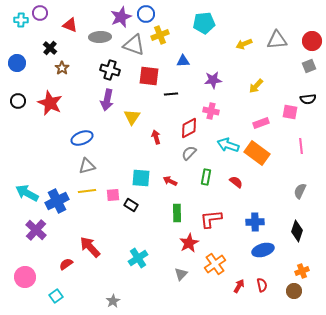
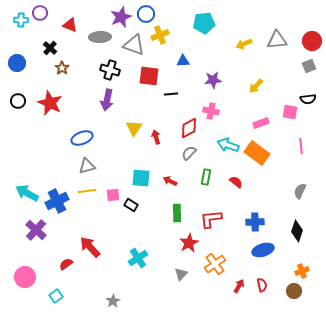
yellow triangle at (132, 117): moved 2 px right, 11 px down
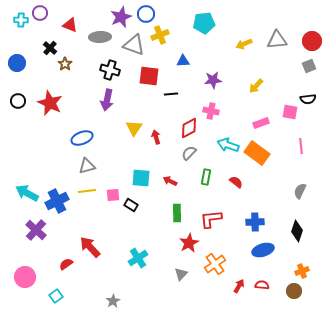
brown star at (62, 68): moved 3 px right, 4 px up
red semicircle at (262, 285): rotated 72 degrees counterclockwise
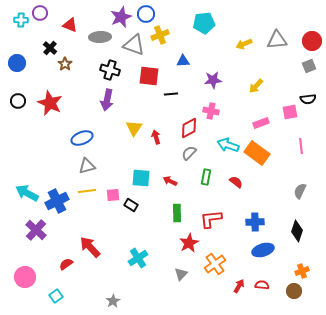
pink square at (290, 112): rotated 21 degrees counterclockwise
